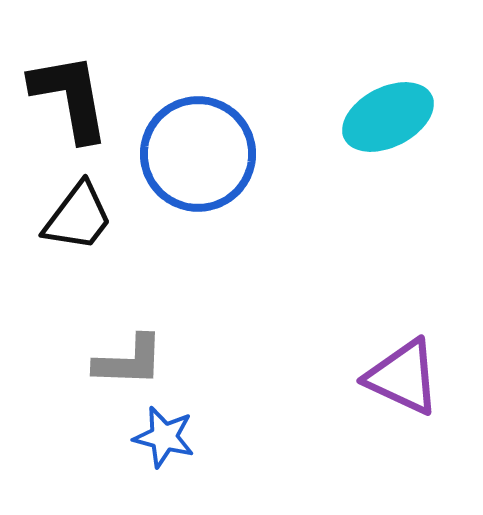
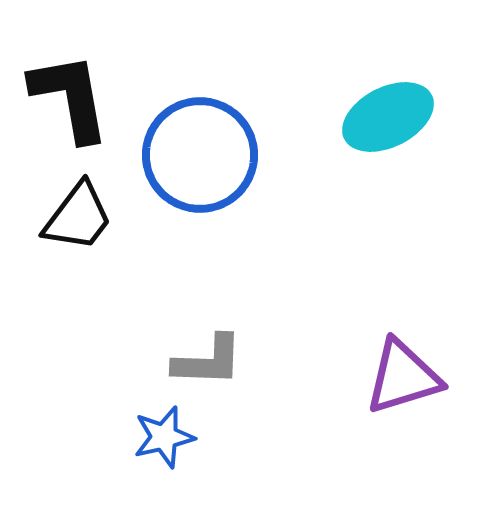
blue circle: moved 2 px right, 1 px down
gray L-shape: moved 79 px right
purple triangle: rotated 42 degrees counterclockwise
blue star: rotated 28 degrees counterclockwise
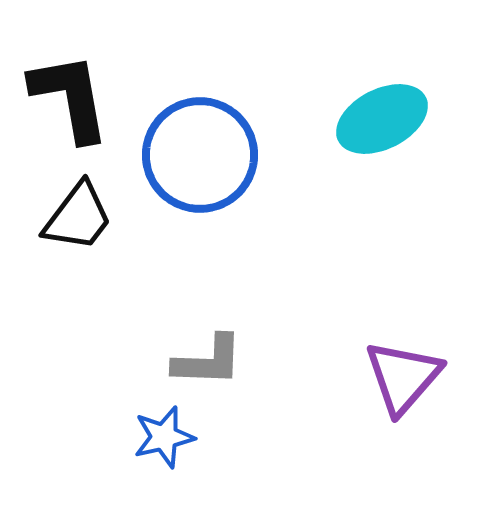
cyan ellipse: moved 6 px left, 2 px down
purple triangle: rotated 32 degrees counterclockwise
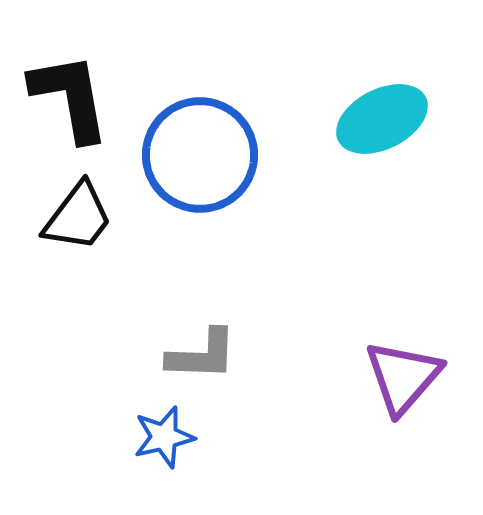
gray L-shape: moved 6 px left, 6 px up
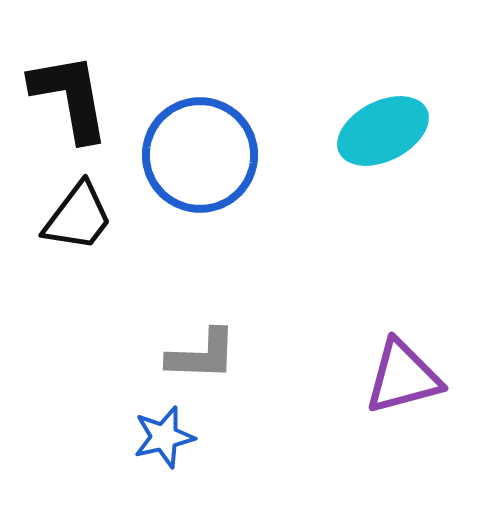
cyan ellipse: moved 1 px right, 12 px down
purple triangle: rotated 34 degrees clockwise
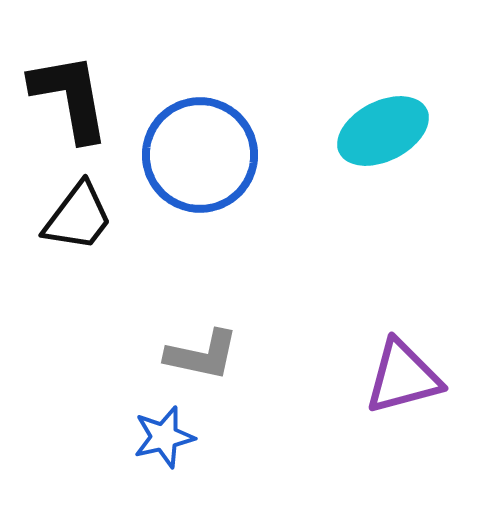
gray L-shape: rotated 10 degrees clockwise
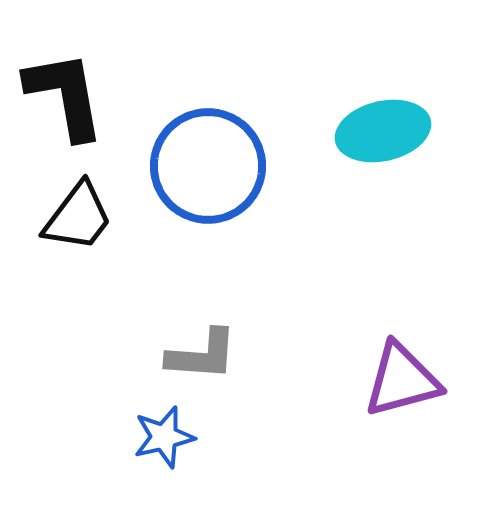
black L-shape: moved 5 px left, 2 px up
cyan ellipse: rotated 14 degrees clockwise
blue circle: moved 8 px right, 11 px down
gray L-shape: rotated 8 degrees counterclockwise
purple triangle: moved 1 px left, 3 px down
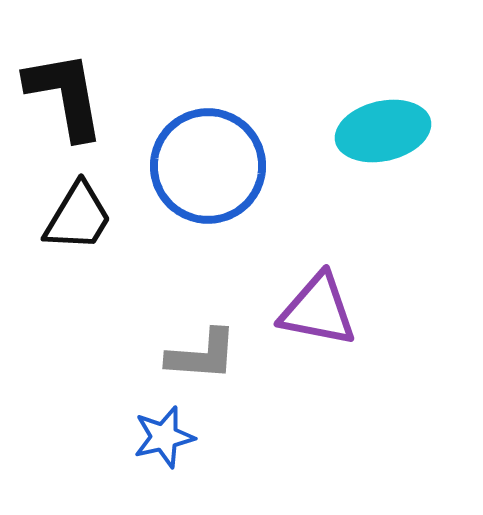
black trapezoid: rotated 6 degrees counterclockwise
purple triangle: moved 84 px left, 70 px up; rotated 26 degrees clockwise
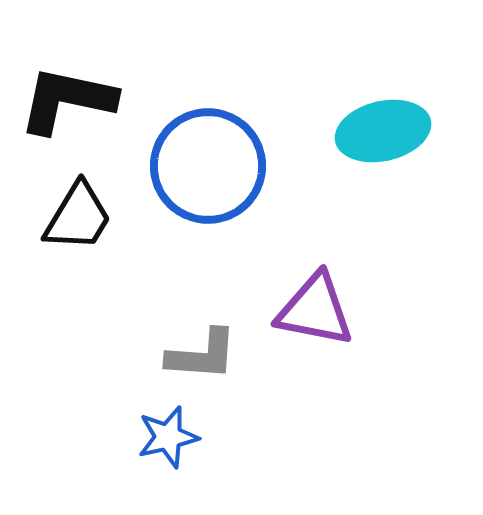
black L-shape: moved 2 px right, 5 px down; rotated 68 degrees counterclockwise
purple triangle: moved 3 px left
blue star: moved 4 px right
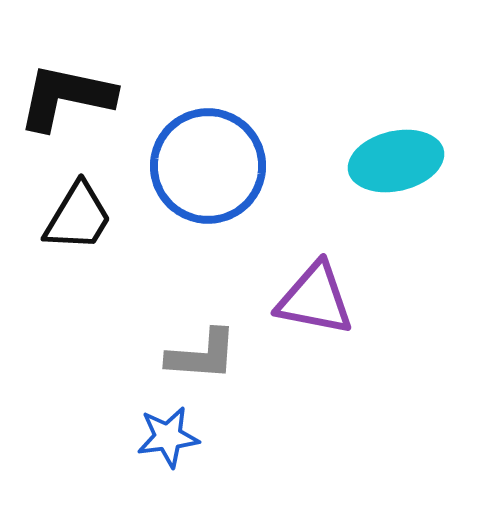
black L-shape: moved 1 px left, 3 px up
cyan ellipse: moved 13 px right, 30 px down
purple triangle: moved 11 px up
blue star: rotated 6 degrees clockwise
